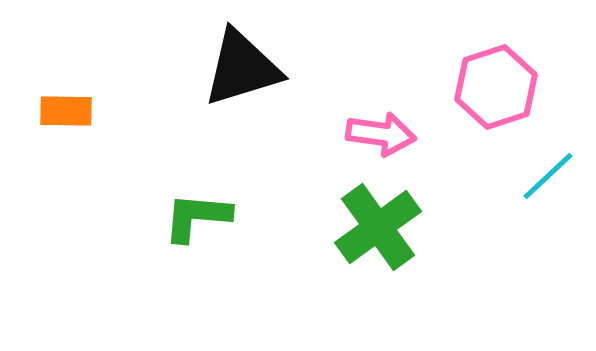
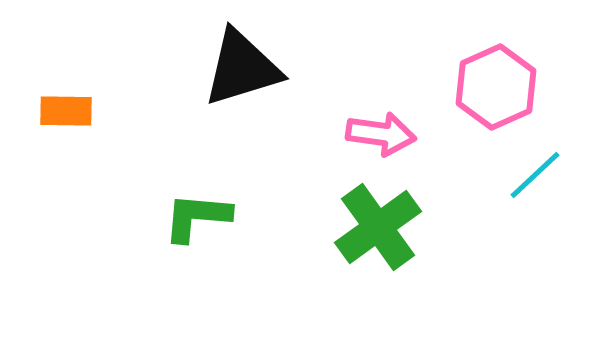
pink hexagon: rotated 6 degrees counterclockwise
cyan line: moved 13 px left, 1 px up
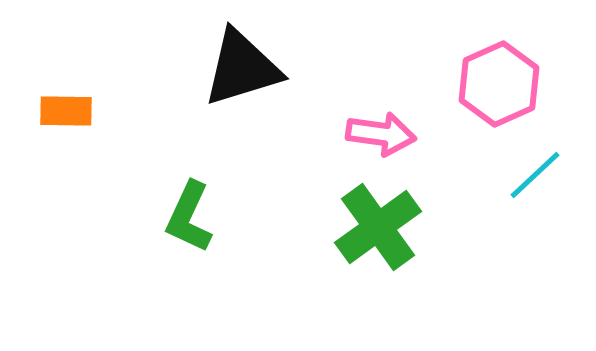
pink hexagon: moved 3 px right, 3 px up
green L-shape: moved 8 px left; rotated 70 degrees counterclockwise
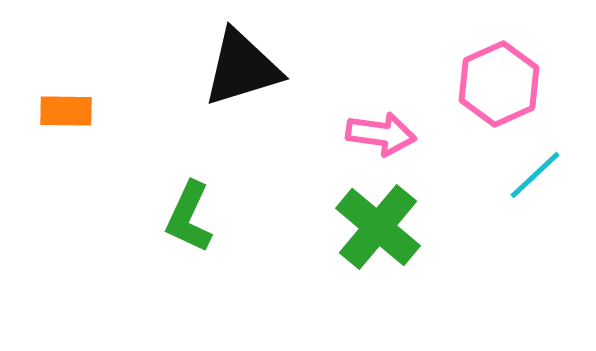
green cross: rotated 14 degrees counterclockwise
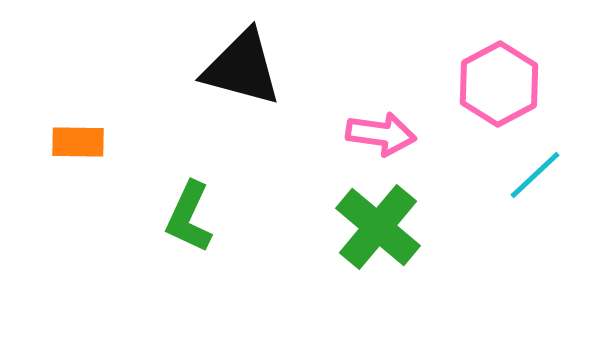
black triangle: rotated 32 degrees clockwise
pink hexagon: rotated 4 degrees counterclockwise
orange rectangle: moved 12 px right, 31 px down
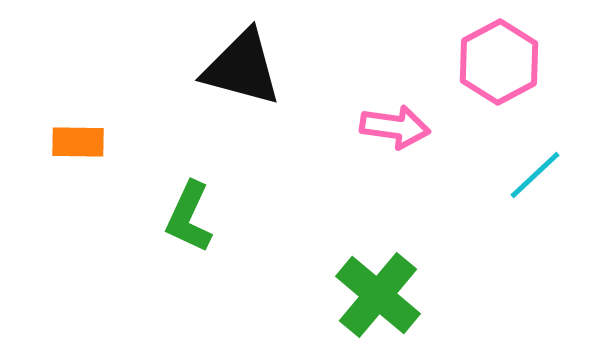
pink hexagon: moved 22 px up
pink arrow: moved 14 px right, 7 px up
green cross: moved 68 px down
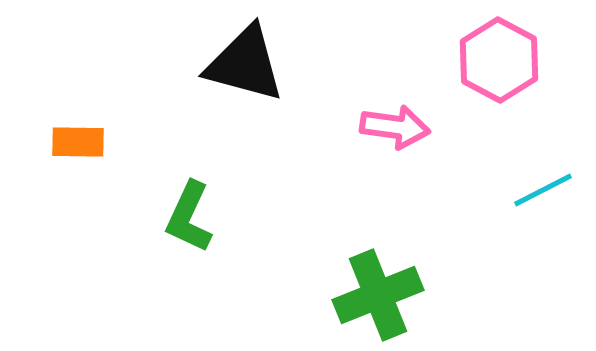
pink hexagon: moved 2 px up; rotated 4 degrees counterclockwise
black triangle: moved 3 px right, 4 px up
cyan line: moved 8 px right, 15 px down; rotated 16 degrees clockwise
green cross: rotated 28 degrees clockwise
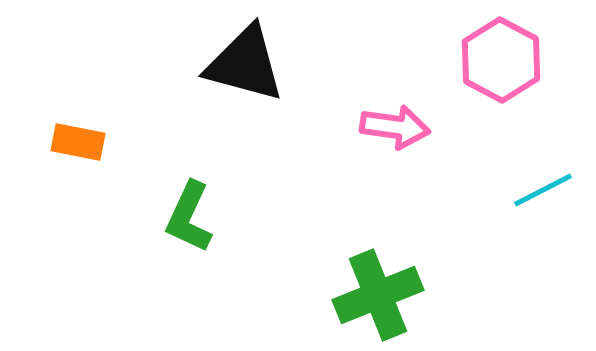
pink hexagon: moved 2 px right
orange rectangle: rotated 10 degrees clockwise
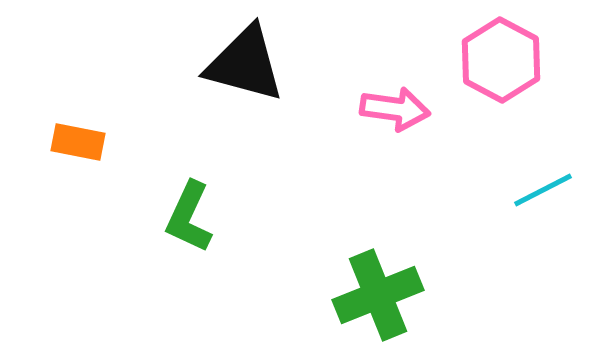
pink arrow: moved 18 px up
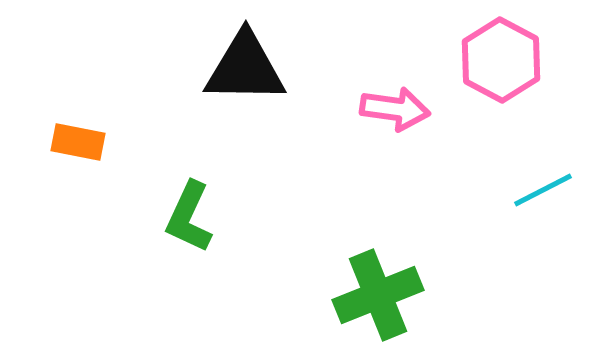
black triangle: moved 4 px down; rotated 14 degrees counterclockwise
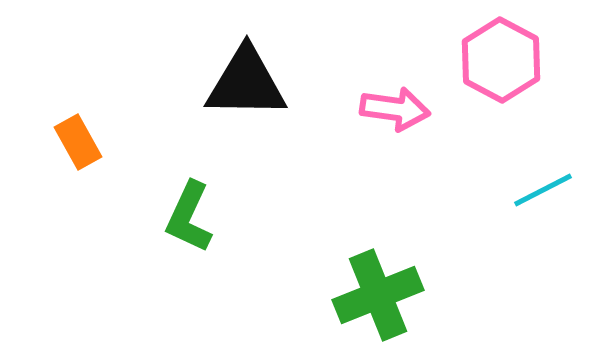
black triangle: moved 1 px right, 15 px down
orange rectangle: rotated 50 degrees clockwise
